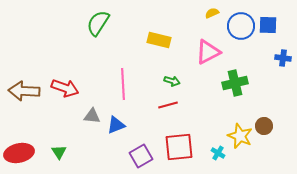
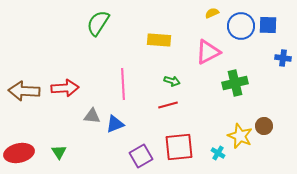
yellow rectangle: rotated 10 degrees counterclockwise
red arrow: rotated 24 degrees counterclockwise
blue triangle: moved 1 px left, 1 px up
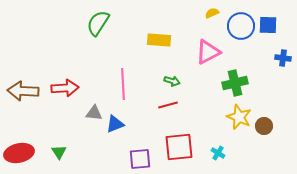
brown arrow: moved 1 px left
gray triangle: moved 2 px right, 3 px up
yellow star: moved 1 px left, 19 px up
purple square: moved 1 px left, 3 px down; rotated 25 degrees clockwise
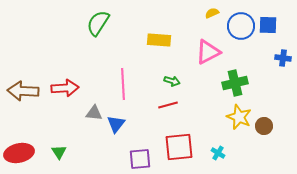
blue triangle: moved 1 px right; rotated 30 degrees counterclockwise
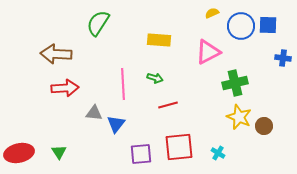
green arrow: moved 17 px left, 3 px up
brown arrow: moved 33 px right, 37 px up
purple square: moved 1 px right, 5 px up
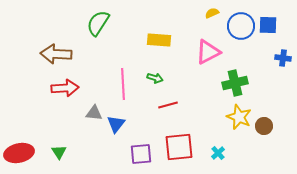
cyan cross: rotated 16 degrees clockwise
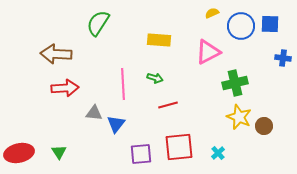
blue square: moved 2 px right, 1 px up
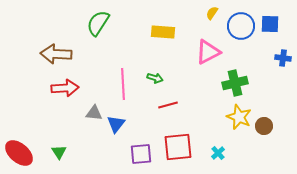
yellow semicircle: rotated 32 degrees counterclockwise
yellow rectangle: moved 4 px right, 8 px up
red square: moved 1 px left
red ellipse: rotated 52 degrees clockwise
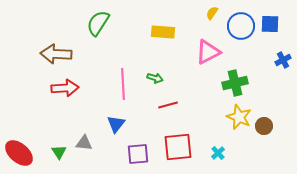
blue cross: moved 2 px down; rotated 35 degrees counterclockwise
gray triangle: moved 10 px left, 30 px down
purple square: moved 3 px left
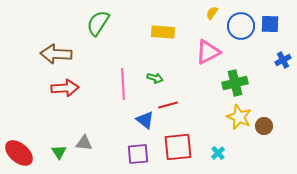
blue triangle: moved 29 px right, 4 px up; rotated 30 degrees counterclockwise
